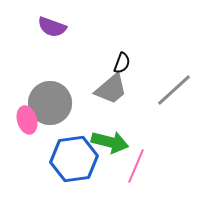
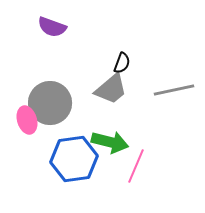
gray line: rotated 30 degrees clockwise
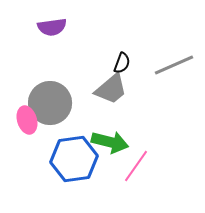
purple semicircle: rotated 28 degrees counterclockwise
gray line: moved 25 px up; rotated 12 degrees counterclockwise
pink line: rotated 12 degrees clockwise
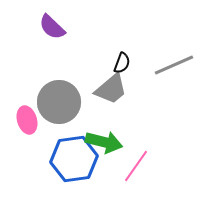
purple semicircle: rotated 52 degrees clockwise
gray circle: moved 9 px right, 1 px up
green arrow: moved 6 px left
